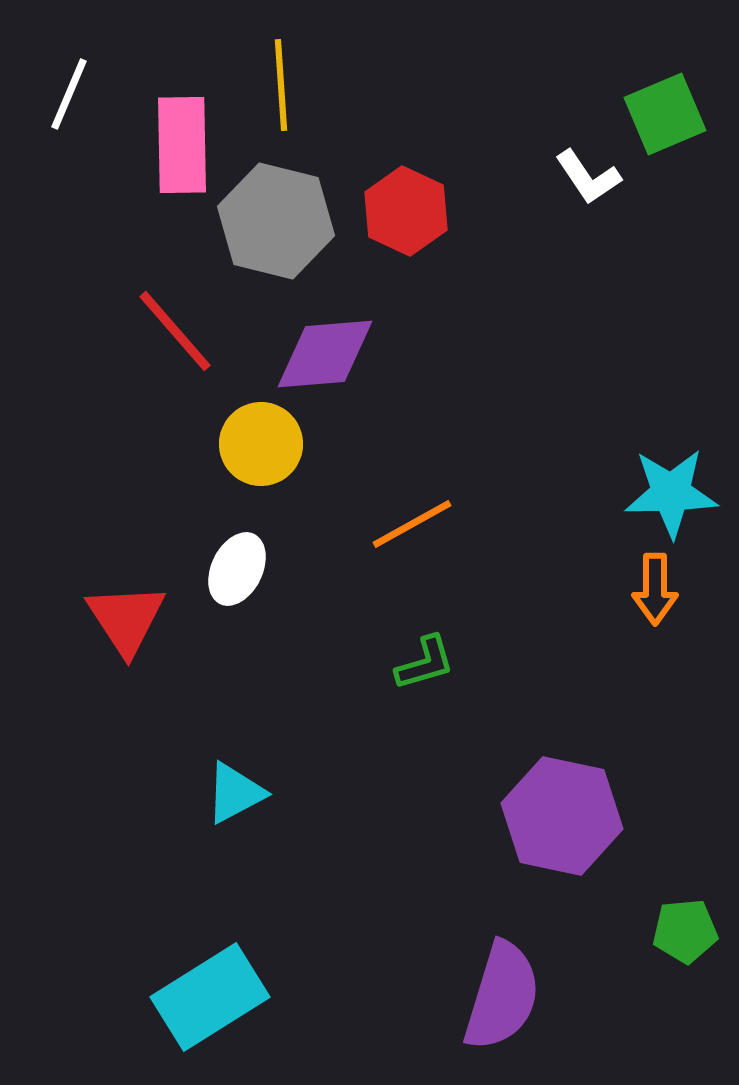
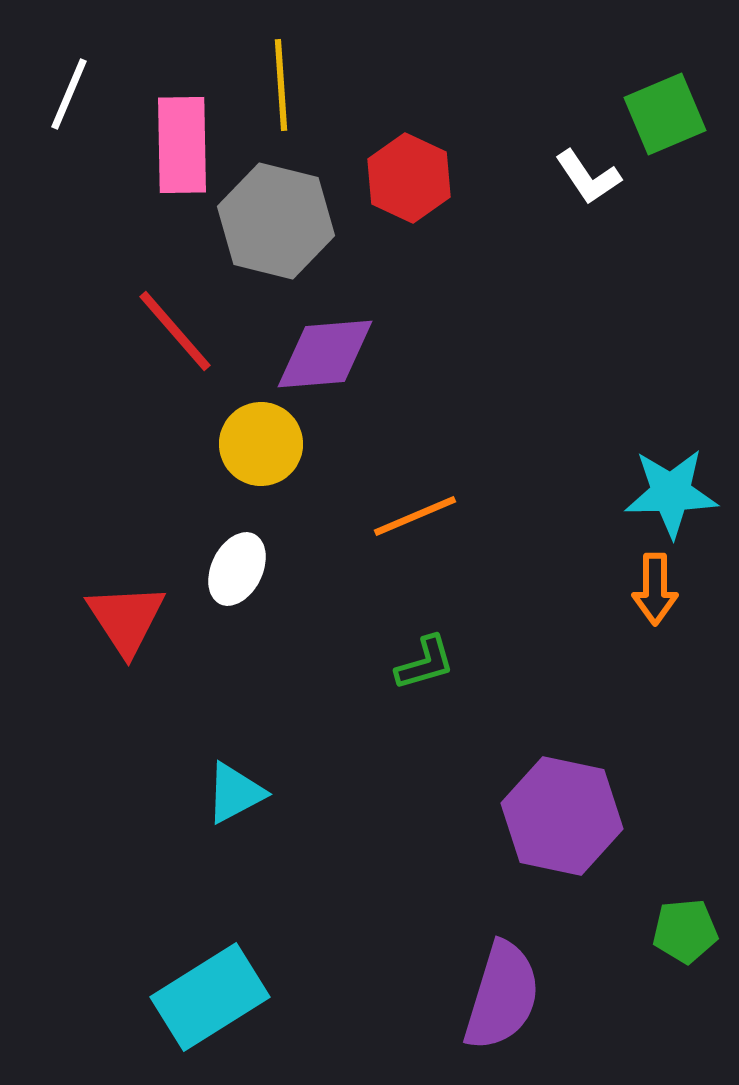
red hexagon: moved 3 px right, 33 px up
orange line: moved 3 px right, 8 px up; rotated 6 degrees clockwise
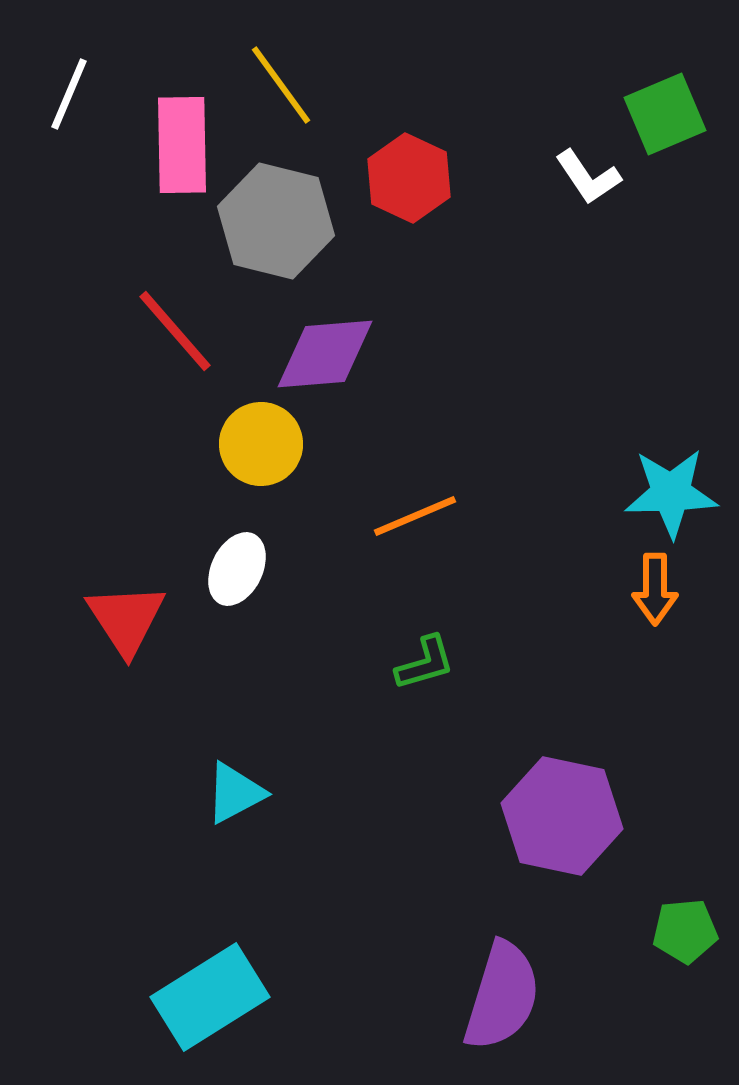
yellow line: rotated 32 degrees counterclockwise
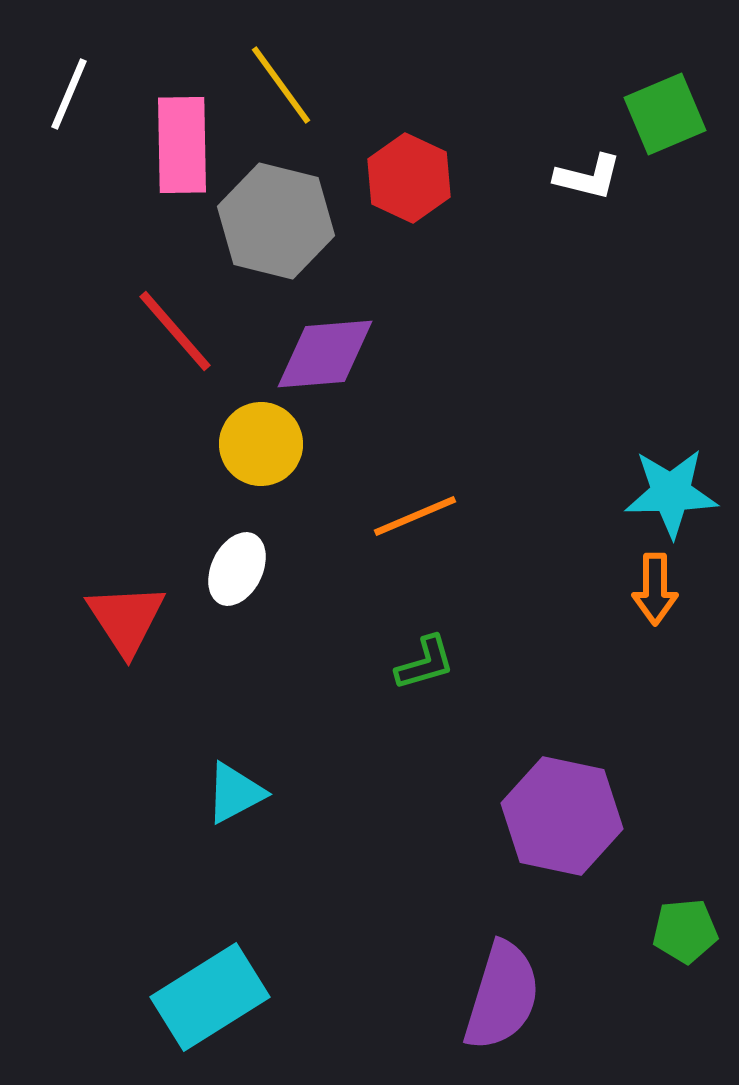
white L-shape: rotated 42 degrees counterclockwise
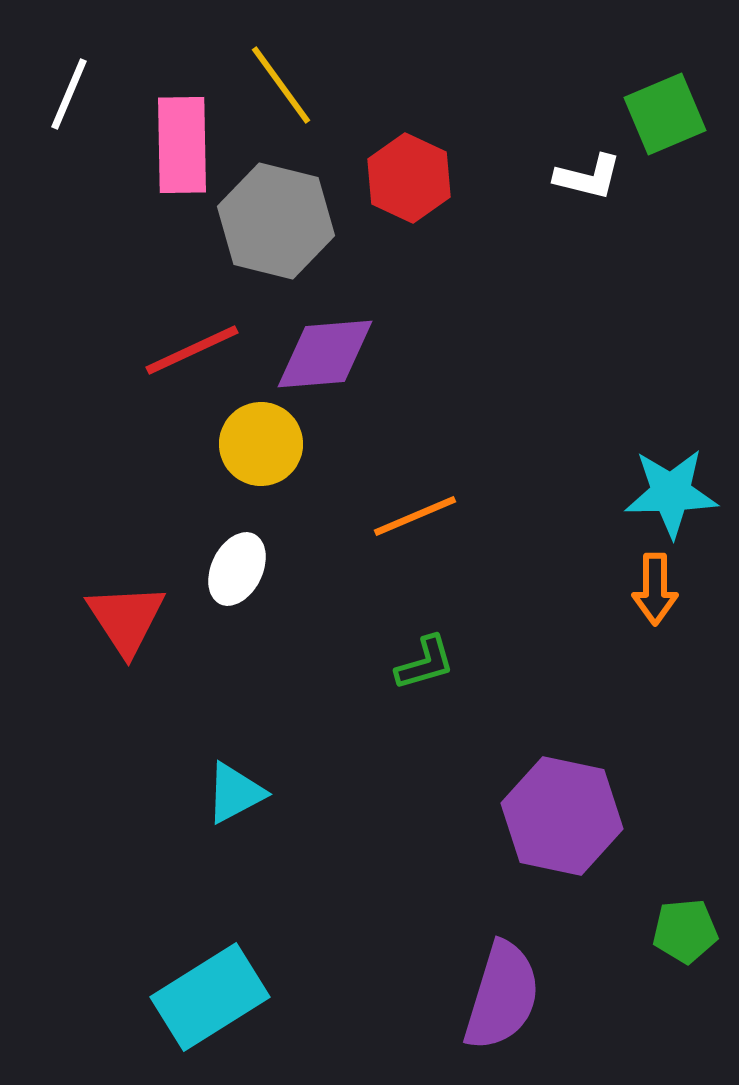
red line: moved 17 px right, 19 px down; rotated 74 degrees counterclockwise
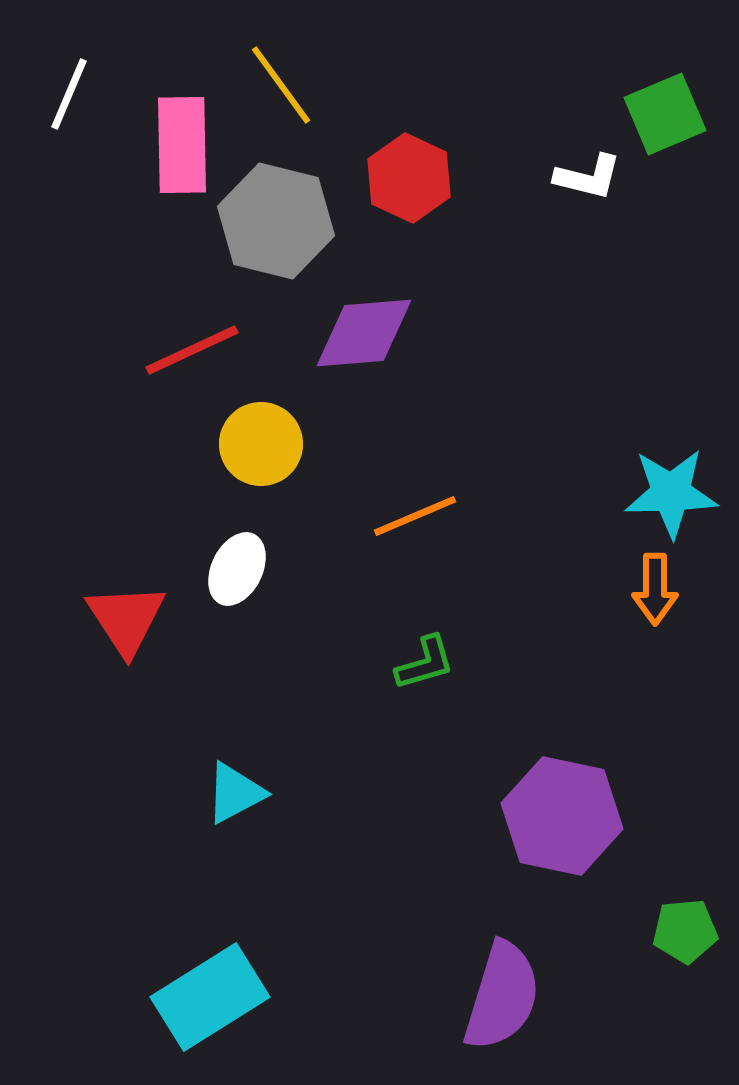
purple diamond: moved 39 px right, 21 px up
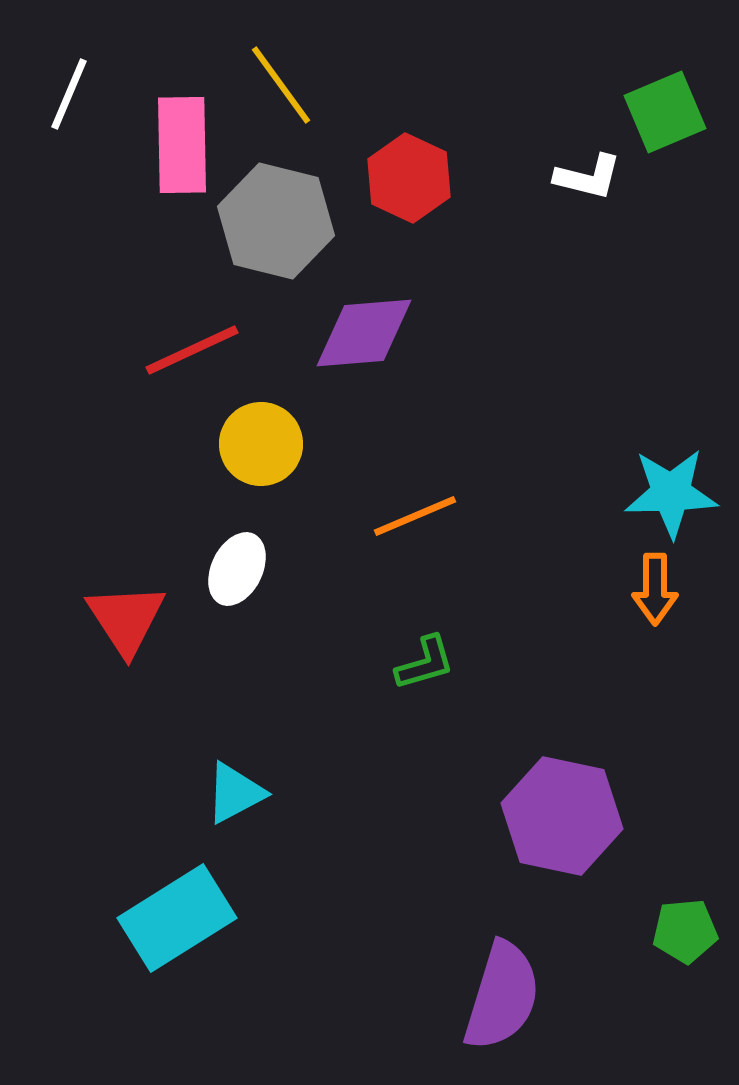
green square: moved 2 px up
cyan rectangle: moved 33 px left, 79 px up
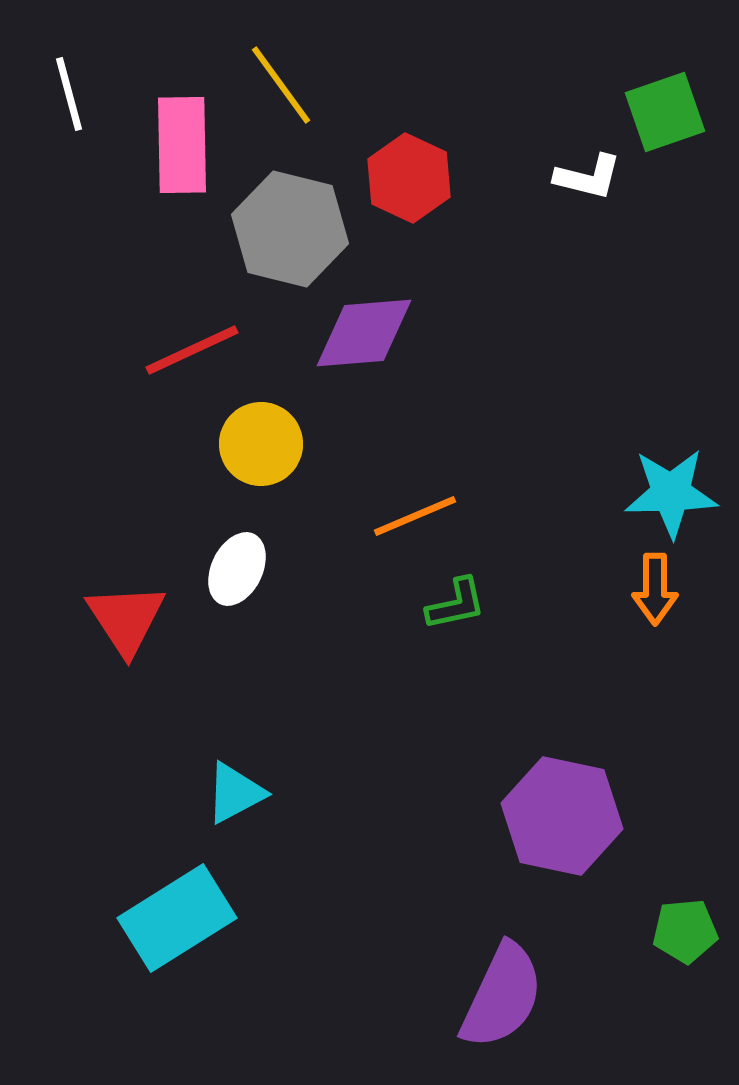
white line: rotated 38 degrees counterclockwise
green square: rotated 4 degrees clockwise
gray hexagon: moved 14 px right, 8 px down
green L-shape: moved 31 px right, 59 px up; rotated 4 degrees clockwise
purple semicircle: rotated 8 degrees clockwise
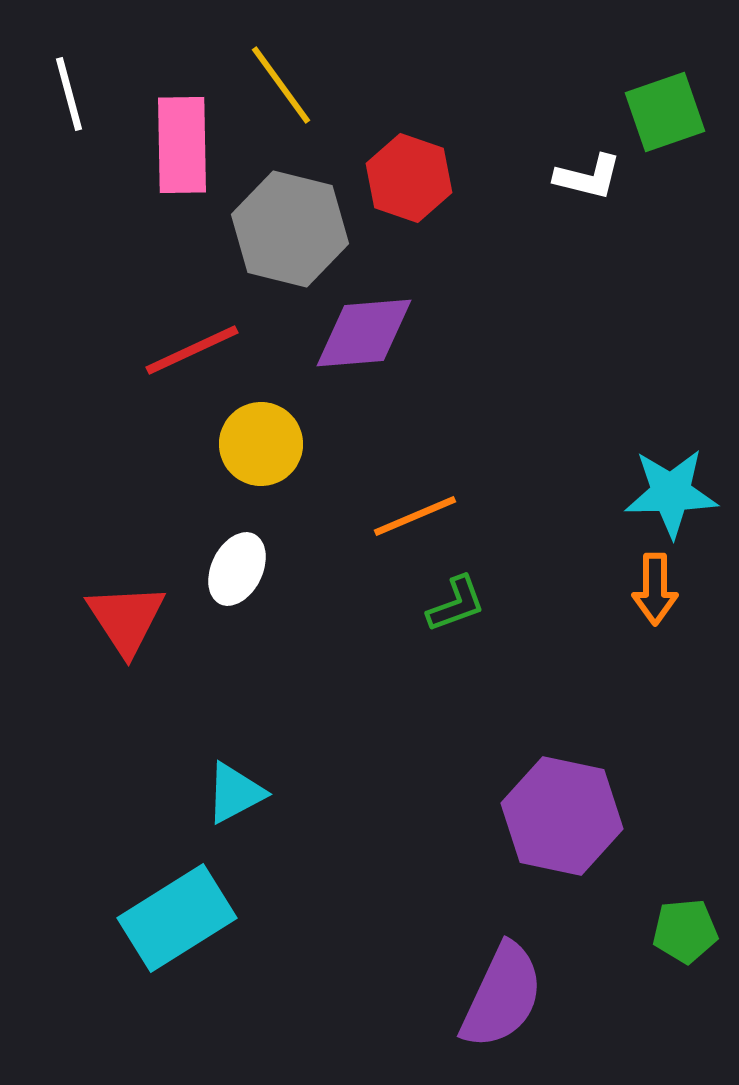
red hexagon: rotated 6 degrees counterclockwise
green L-shape: rotated 8 degrees counterclockwise
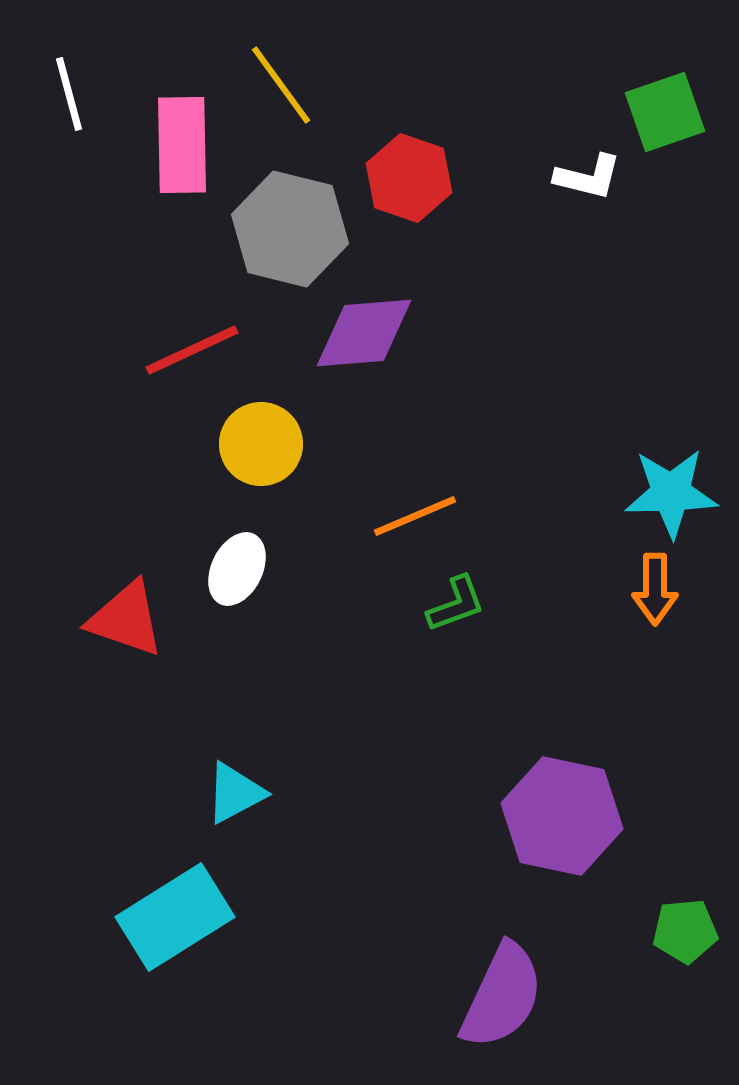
red triangle: rotated 38 degrees counterclockwise
cyan rectangle: moved 2 px left, 1 px up
